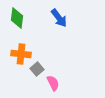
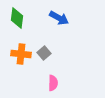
blue arrow: rotated 24 degrees counterclockwise
gray square: moved 7 px right, 16 px up
pink semicircle: rotated 28 degrees clockwise
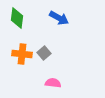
orange cross: moved 1 px right
pink semicircle: rotated 84 degrees counterclockwise
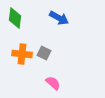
green diamond: moved 2 px left
gray square: rotated 24 degrees counterclockwise
pink semicircle: rotated 35 degrees clockwise
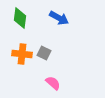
green diamond: moved 5 px right
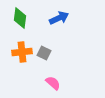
blue arrow: rotated 54 degrees counterclockwise
orange cross: moved 2 px up; rotated 12 degrees counterclockwise
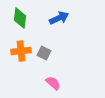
orange cross: moved 1 px left, 1 px up
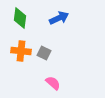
orange cross: rotated 12 degrees clockwise
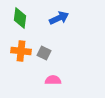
pink semicircle: moved 3 px up; rotated 42 degrees counterclockwise
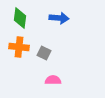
blue arrow: rotated 30 degrees clockwise
orange cross: moved 2 px left, 4 px up
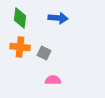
blue arrow: moved 1 px left
orange cross: moved 1 px right
